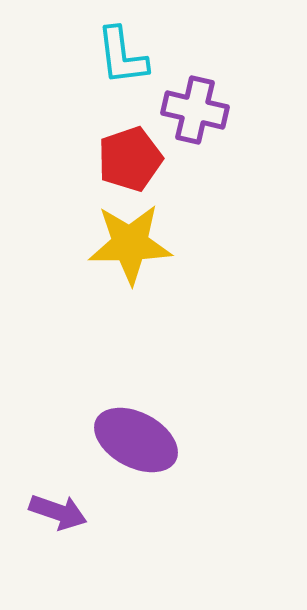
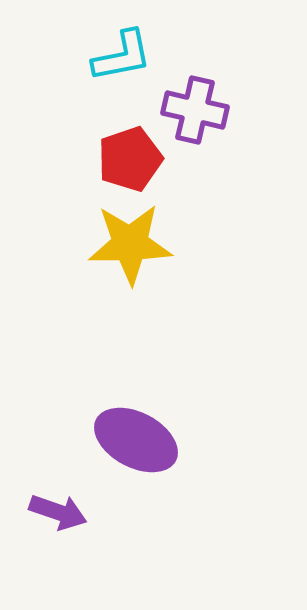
cyan L-shape: rotated 94 degrees counterclockwise
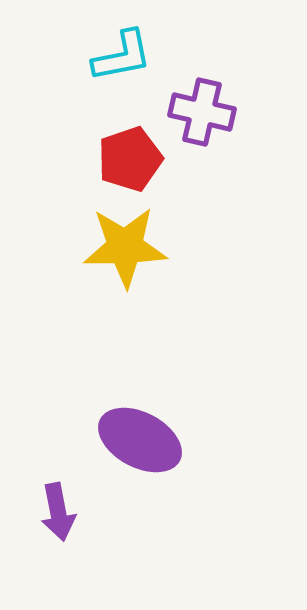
purple cross: moved 7 px right, 2 px down
yellow star: moved 5 px left, 3 px down
purple ellipse: moved 4 px right
purple arrow: rotated 60 degrees clockwise
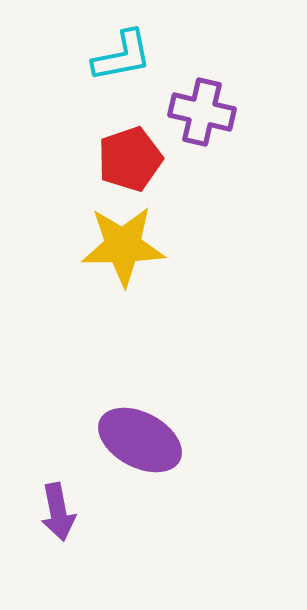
yellow star: moved 2 px left, 1 px up
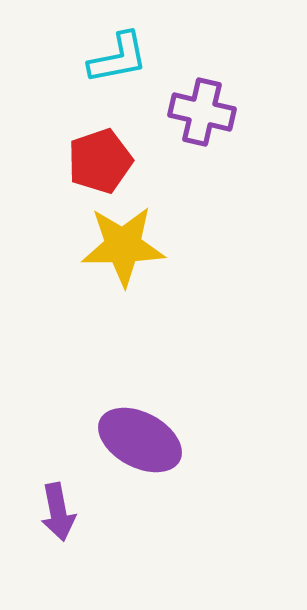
cyan L-shape: moved 4 px left, 2 px down
red pentagon: moved 30 px left, 2 px down
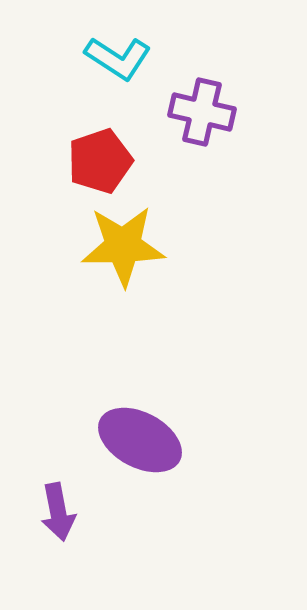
cyan L-shape: rotated 44 degrees clockwise
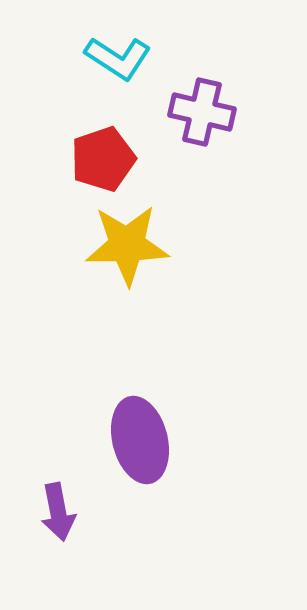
red pentagon: moved 3 px right, 2 px up
yellow star: moved 4 px right, 1 px up
purple ellipse: rotated 48 degrees clockwise
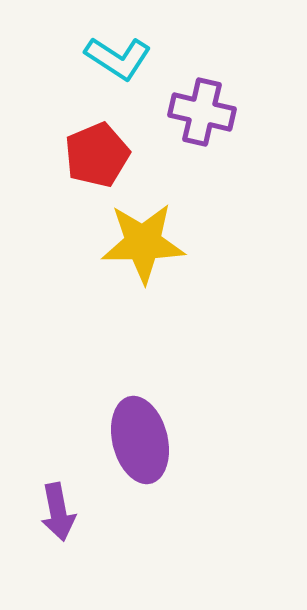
red pentagon: moved 6 px left, 4 px up; rotated 4 degrees counterclockwise
yellow star: moved 16 px right, 2 px up
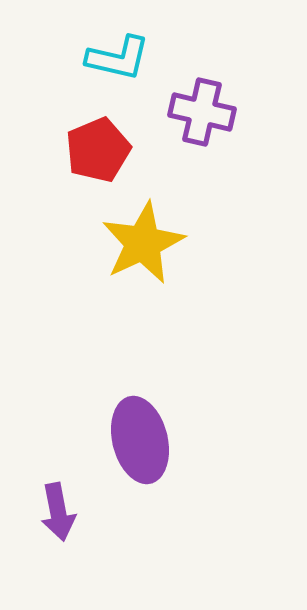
cyan L-shape: rotated 20 degrees counterclockwise
red pentagon: moved 1 px right, 5 px up
yellow star: rotated 24 degrees counterclockwise
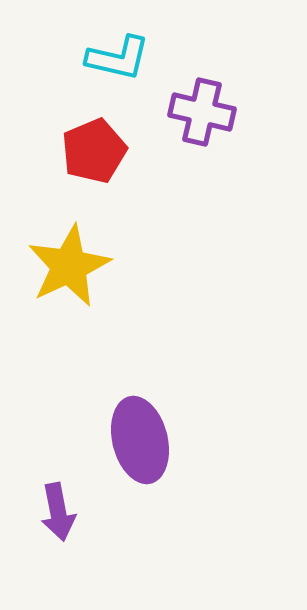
red pentagon: moved 4 px left, 1 px down
yellow star: moved 74 px left, 23 px down
